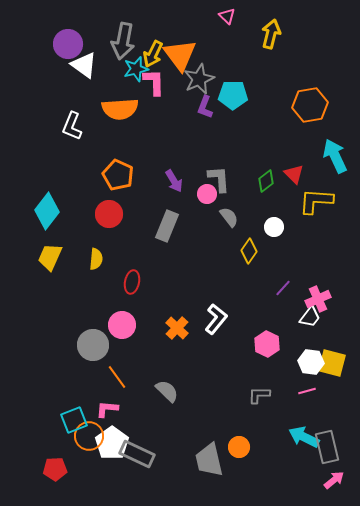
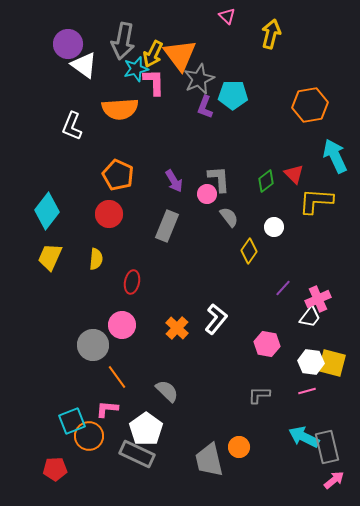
pink hexagon at (267, 344): rotated 15 degrees counterclockwise
cyan square at (74, 420): moved 2 px left, 1 px down
white pentagon at (112, 443): moved 34 px right, 14 px up
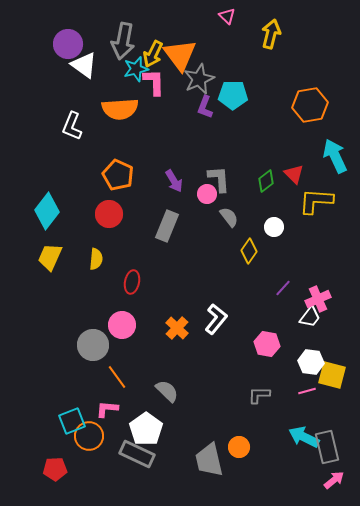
yellow square at (332, 363): moved 12 px down
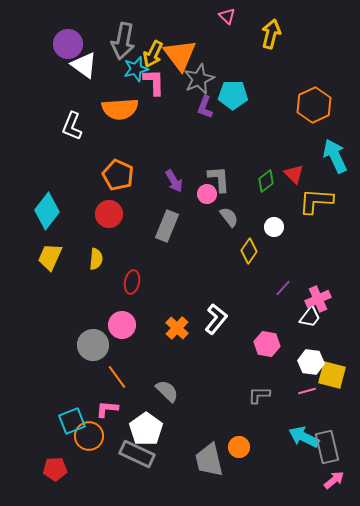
orange hexagon at (310, 105): moved 4 px right; rotated 16 degrees counterclockwise
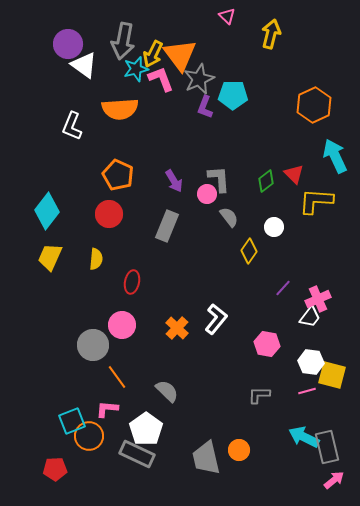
pink L-shape at (154, 82): moved 7 px right, 3 px up; rotated 20 degrees counterclockwise
orange circle at (239, 447): moved 3 px down
gray trapezoid at (209, 460): moved 3 px left, 2 px up
